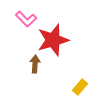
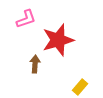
pink L-shape: rotated 65 degrees counterclockwise
red star: moved 5 px right
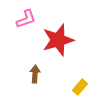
brown arrow: moved 10 px down
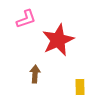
red star: rotated 8 degrees counterclockwise
yellow rectangle: rotated 42 degrees counterclockwise
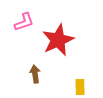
pink L-shape: moved 2 px left, 3 px down
brown arrow: rotated 12 degrees counterclockwise
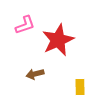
pink L-shape: moved 1 px right, 3 px down
brown arrow: rotated 96 degrees counterclockwise
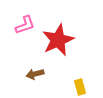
yellow rectangle: rotated 14 degrees counterclockwise
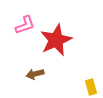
red star: moved 2 px left
yellow rectangle: moved 11 px right
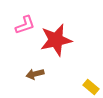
red star: rotated 12 degrees clockwise
yellow rectangle: rotated 35 degrees counterclockwise
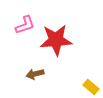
red star: rotated 8 degrees clockwise
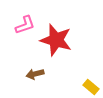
red star: rotated 20 degrees clockwise
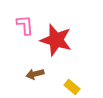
pink L-shape: rotated 75 degrees counterclockwise
yellow rectangle: moved 19 px left
